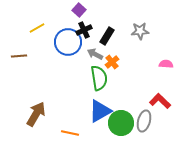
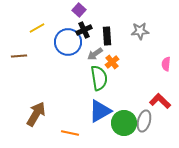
black rectangle: rotated 36 degrees counterclockwise
gray arrow: rotated 63 degrees counterclockwise
pink semicircle: rotated 88 degrees counterclockwise
green circle: moved 3 px right
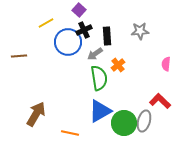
yellow line: moved 9 px right, 5 px up
orange cross: moved 6 px right, 3 px down
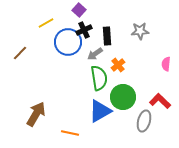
brown line: moved 1 px right, 3 px up; rotated 42 degrees counterclockwise
green circle: moved 1 px left, 26 px up
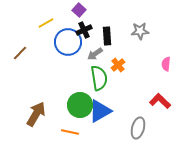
green circle: moved 43 px left, 8 px down
gray ellipse: moved 6 px left, 7 px down
orange line: moved 1 px up
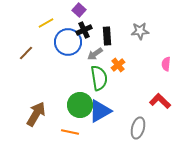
brown line: moved 6 px right
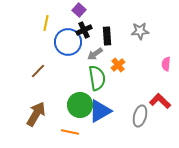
yellow line: rotated 49 degrees counterclockwise
brown line: moved 12 px right, 18 px down
green semicircle: moved 2 px left
gray ellipse: moved 2 px right, 12 px up
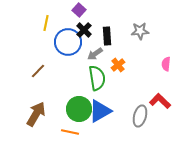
black cross: rotated 21 degrees counterclockwise
green circle: moved 1 px left, 4 px down
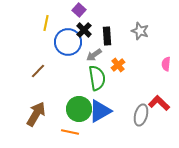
gray star: rotated 24 degrees clockwise
gray arrow: moved 1 px left, 1 px down
red L-shape: moved 1 px left, 2 px down
gray ellipse: moved 1 px right, 1 px up
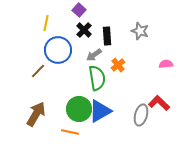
blue circle: moved 10 px left, 8 px down
pink semicircle: rotated 80 degrees clockwise
